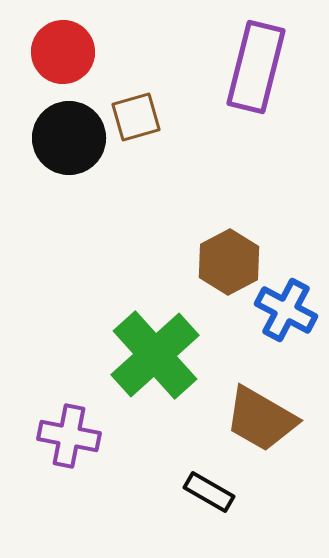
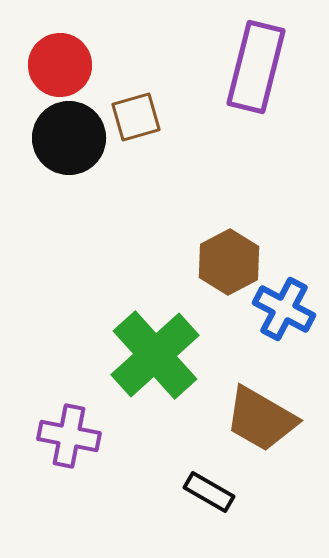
red circle: moved 3 px left, 13 px down
blue cross: moved 2 px left, 1 px up
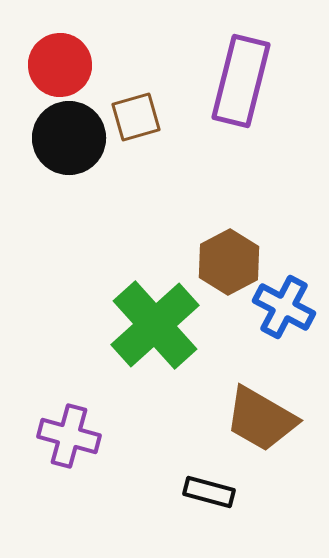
purple rectangle: moved 15 px left, 14 px down
blue cross: moved 2 px up
green cross: moved 30 px up
purple cross: rotated 4 degrees clockwise
black rectangle: rotated 15 degrees counterclockwise
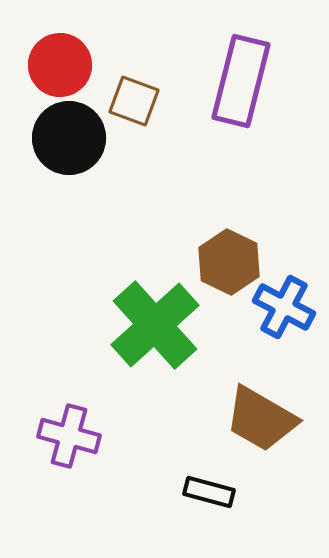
brown square: moved 2 px left, 16 px up; rotated 36 degrees clockwise
brown hexagon: rotated 6 degrees counterclockwise
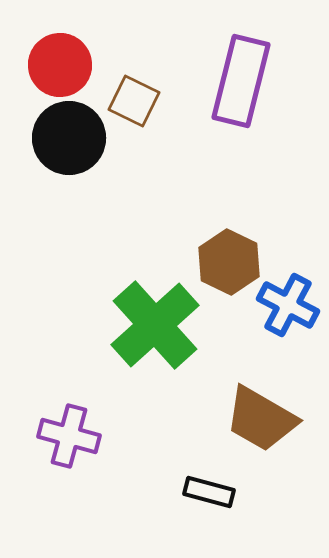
brown square: rotated 6 degrees clockwise
blue cross: moved 4 px right, 2 px up
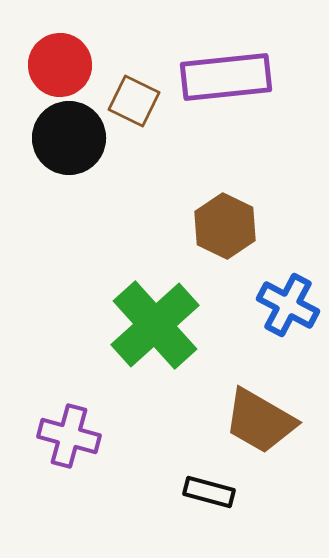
purple rectangle: moved 15 px left, 4 px up; rotated 70 degrees clockwise
brown hexagon: moved 4 px left, 36 px up
brown trapezoid: moved 1 px left, 2 px down
